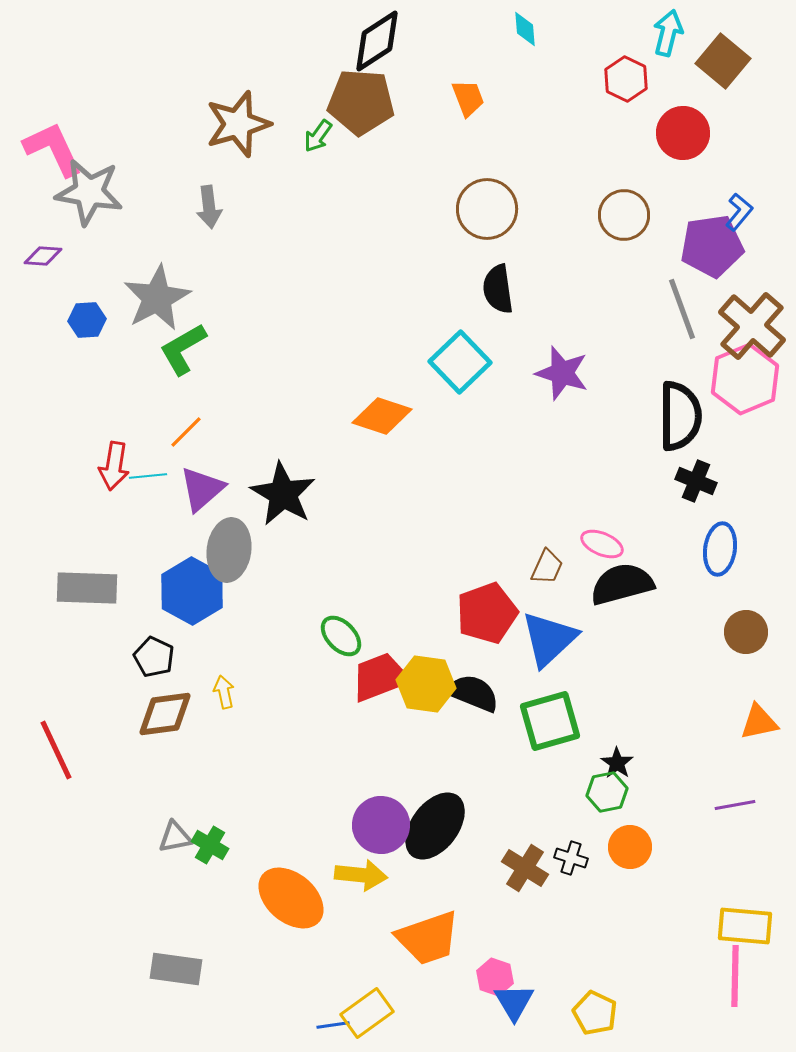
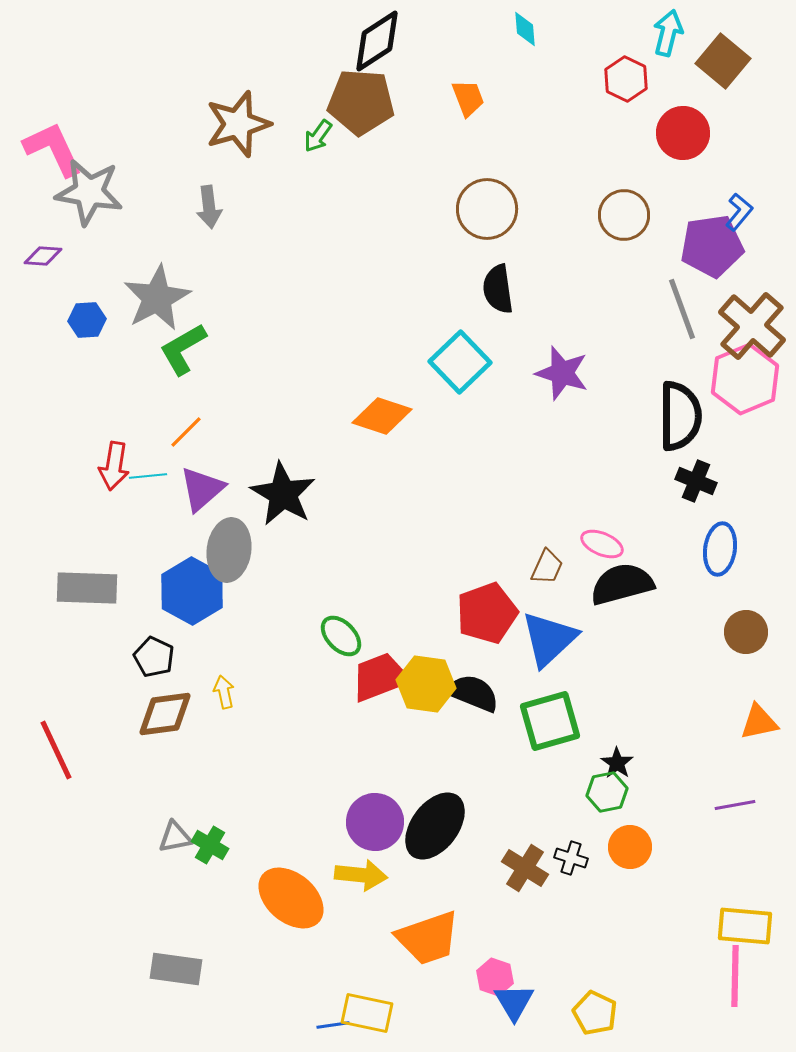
purple circle at (381, 825): moved 6 px left, 3 px up
yellow rectangle at (367, 1013): rotated 48 degrees clockwise
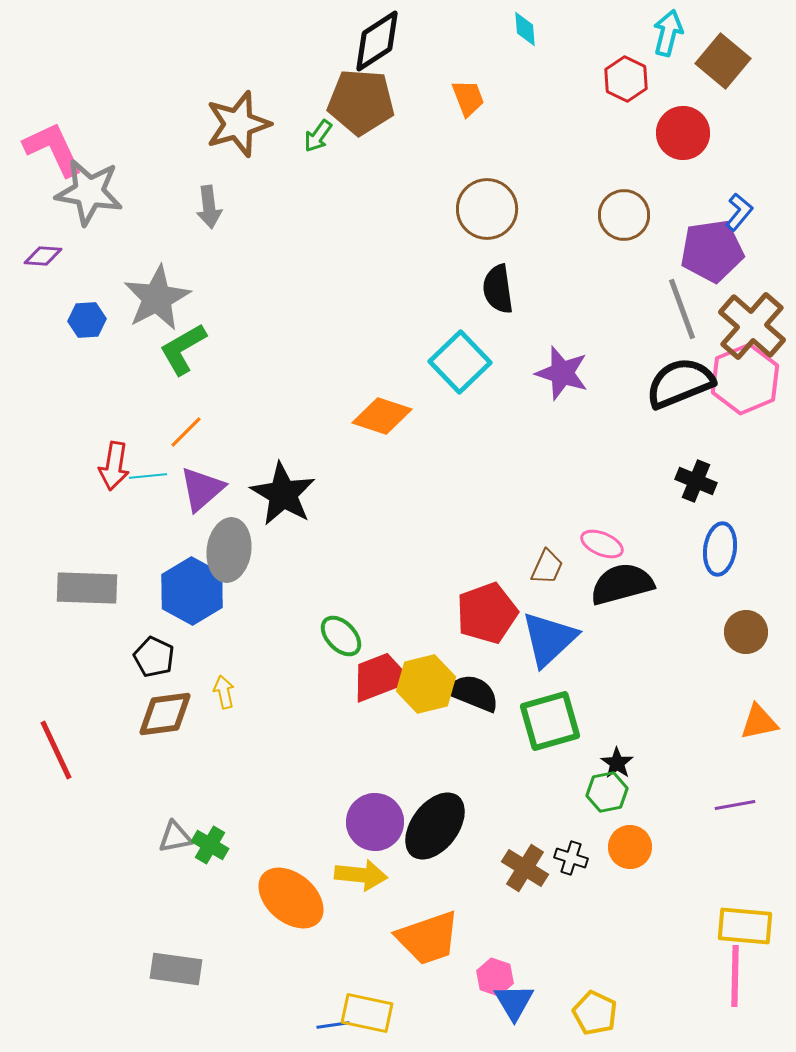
purple pentagon at (712, 246): moved 5 px down
black semicircle at (680, 416): moved 33 px up; rotated 112 degrees counterclockwise
yellow hexagon at (426, 684): rotated 22 degrees counterclockwise
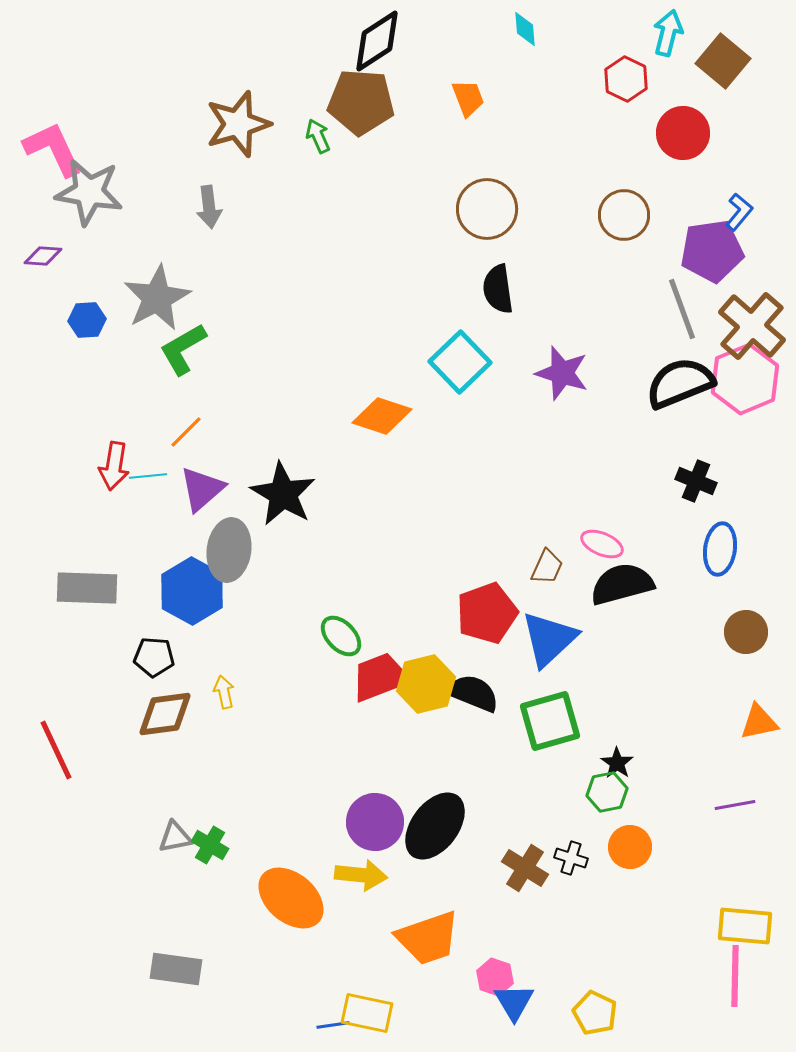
green arrow at (318, 136): rotated 120 degrees clockwise
black pentagon at (154, 657): rotated 21 degrees counterclockwise
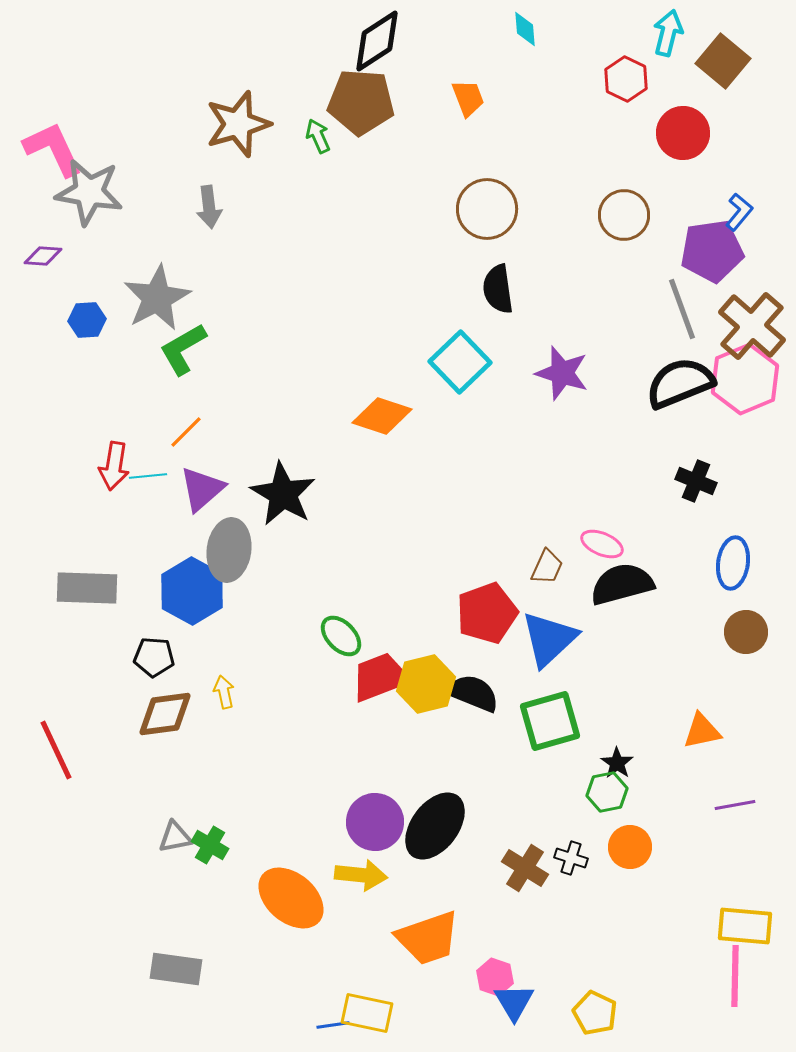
blue ellipse at (720, 549): moved 13 px right, 14 px down
orange triangle at (759, 722): moved 57 px left, 9 px down
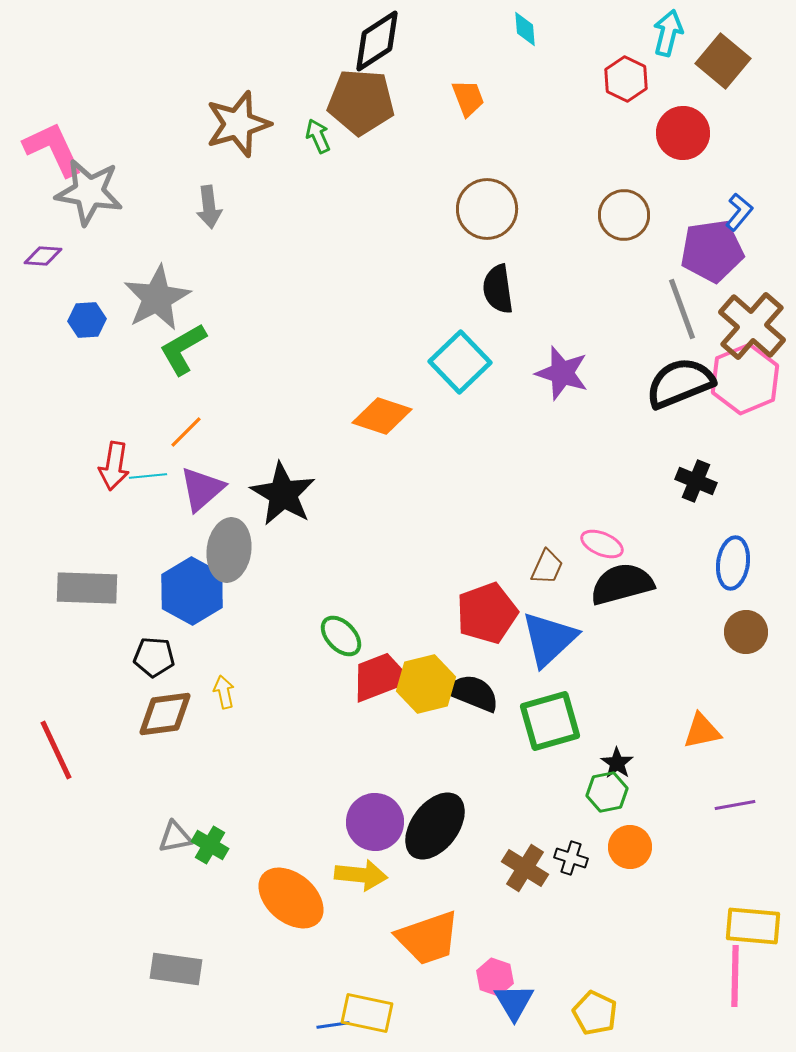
yellow rectangle at (745, 926): moved 8 px right
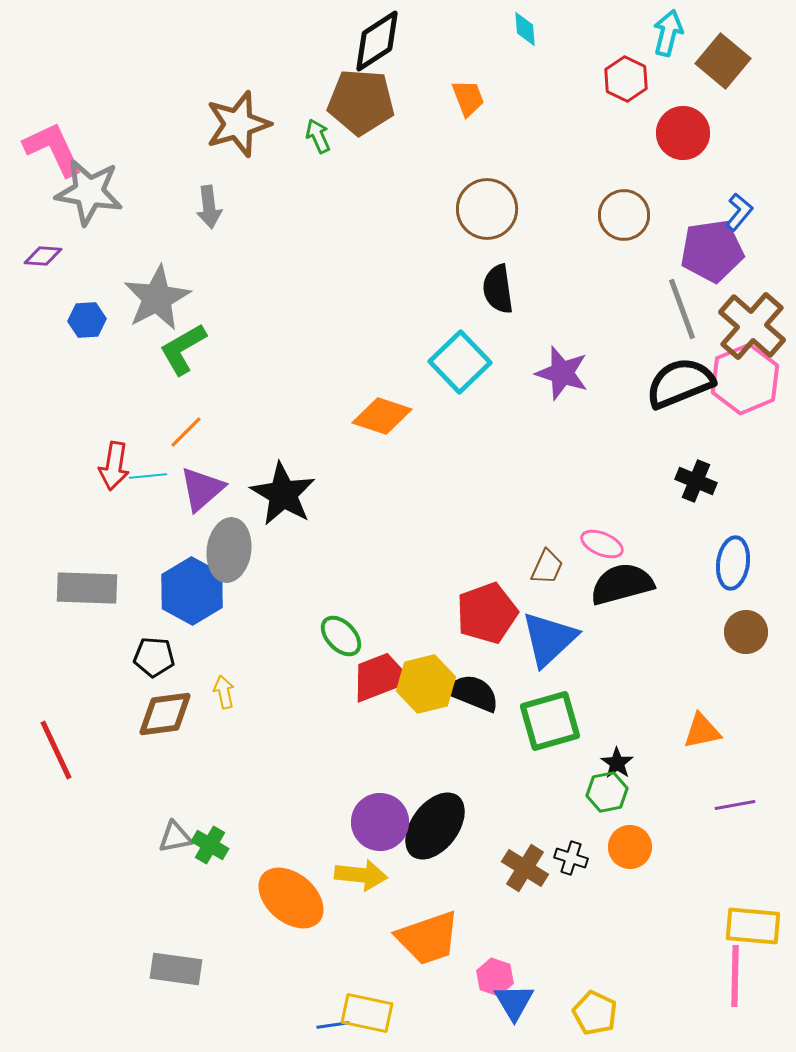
purple circle at (375, 822): moved 5 px right
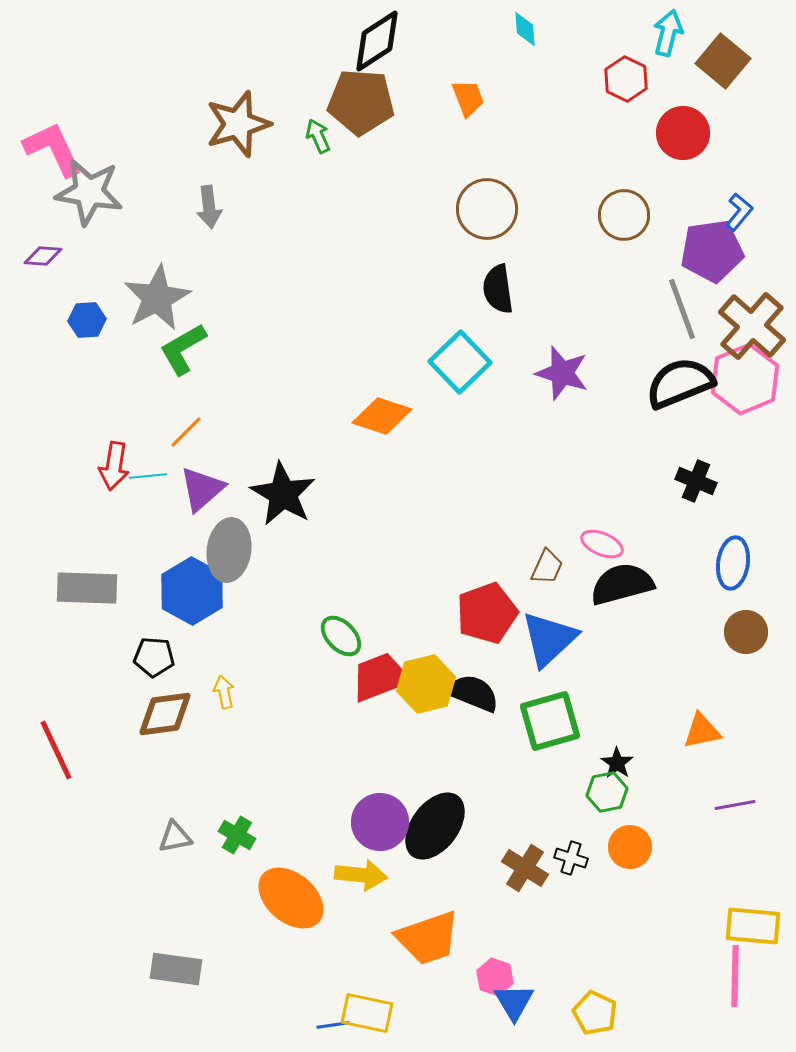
green cross at (210, 845): moved 27 px right, 10 px up
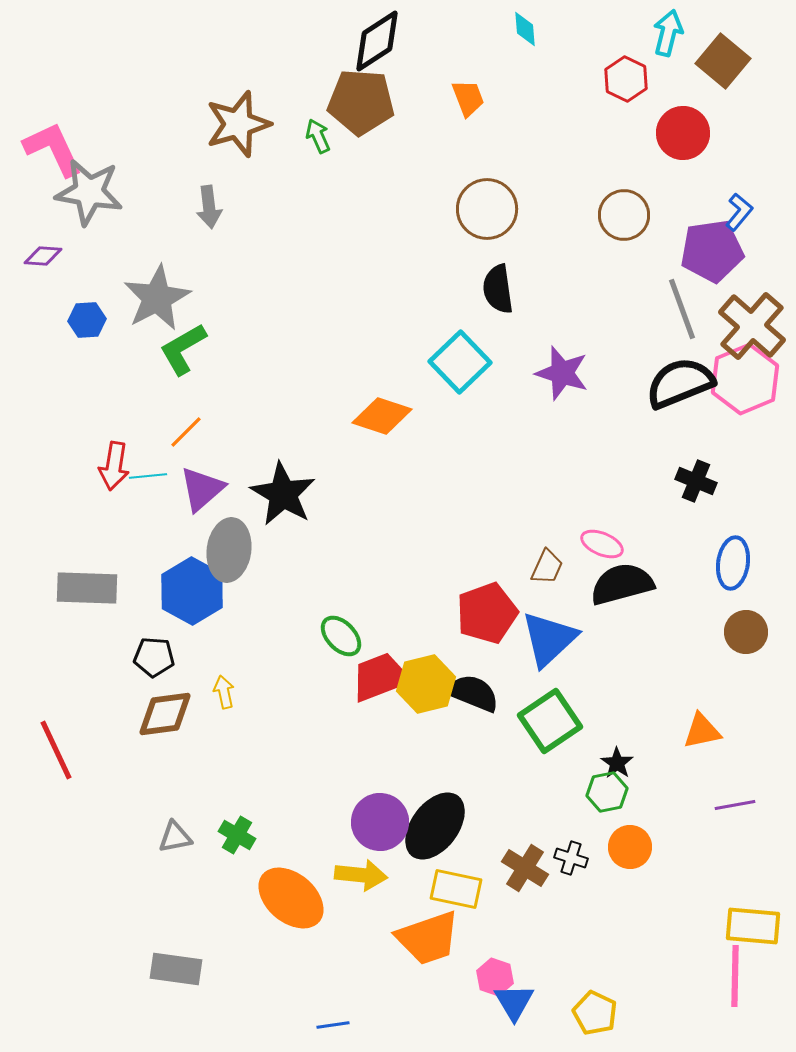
green square at (550, 721): rotated 18 degrees counterclockwise
yellow rectangle at (367, 1013): moved 89 px right, 124 px up
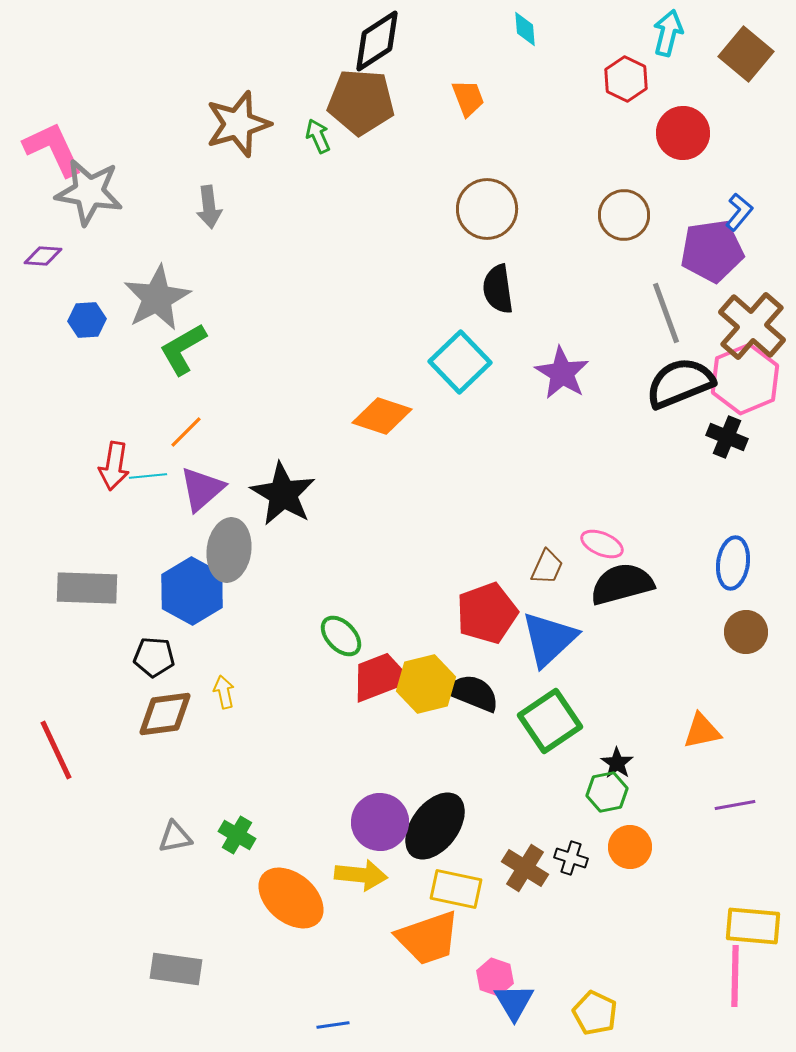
brown square at (723, 61): moved 23 px right, 7 px up
gray line at (682, 309): moved 16 px left, 4 px down
purple star at (562, 373): rotated 14 degrees clockwise
black cross at (696, 481): moved 31 px right, 44 px up
